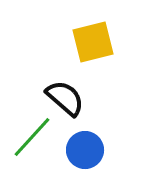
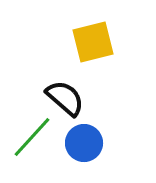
blue circle: moved 1 px left, 7 px up
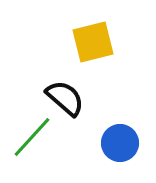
blue circle: moved 36 px right
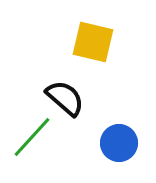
yellow square: rotated 27 degrees clockwise
blue circle: moved 1 px left
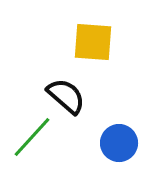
yellow square: rotated 9 degrees counterclockwise
black semicircle: moved 1 px right, 2 px up
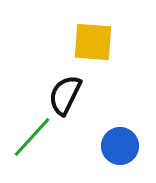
black semicircle: moved 1 px left, 1 px up; rotated 105 degrees counterclockwise
blue circle: moved 1 px right, 3 px down
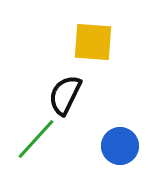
green line: moved 4 px right, 2 px down
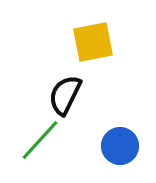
yellow square: rotated 15 degrees counterclockwise
green line: moved 4 px right, 1 px down
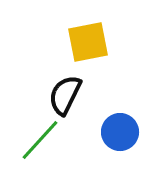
yellow square: moved 5 px left
blue circle: moved 14 px up
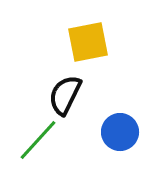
green line: moved 2 px left
